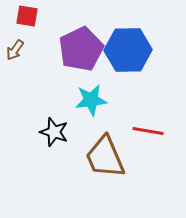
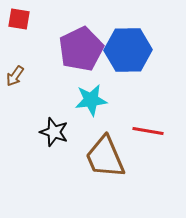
red square: moved 8 px left, 3 px down
brown arrow: moved 26 px down
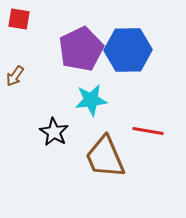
black star: rotated 12 degrees clockwise
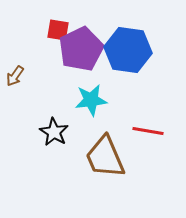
red square: moved 39 px right, 11 px down
blue hexagon: rotated 9 degrees clockwise
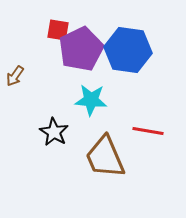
cyan star: rotated 12 degrees clockwise
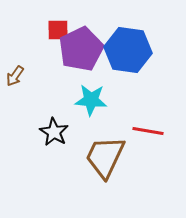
red square: rotated 10 degrees counterclockwise
brown trapezoid: rotated 48 degrees clockwise
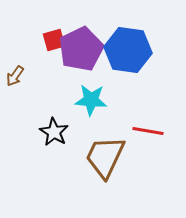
red square: moved 4 px left, 10 px down; rotated 15 degrees counterclockwise
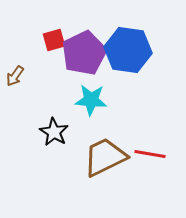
purple pentagon: moved 3 px right, 4 px down
red line: moved 2 px right, 23 px down
brown trapezoid: rotated 39 degrees clockwise
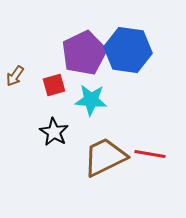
red square: moved 45 px down
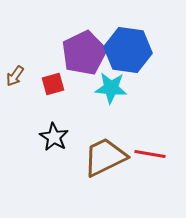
red square: moved 1 px left, 1 px up
cyan star: moved 20 px right, 12 px up
black star: moved 5 px down
